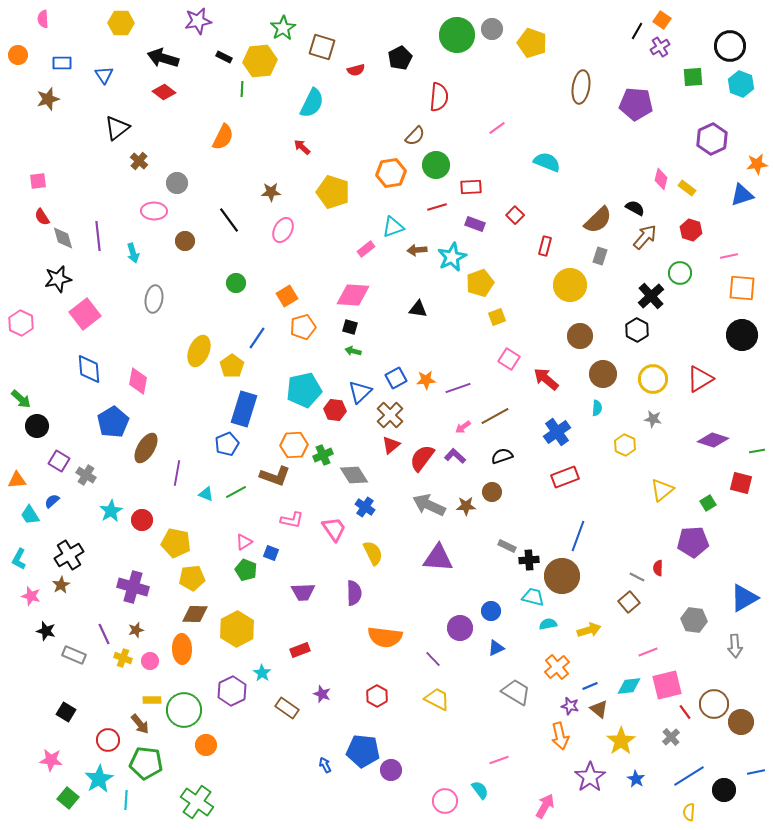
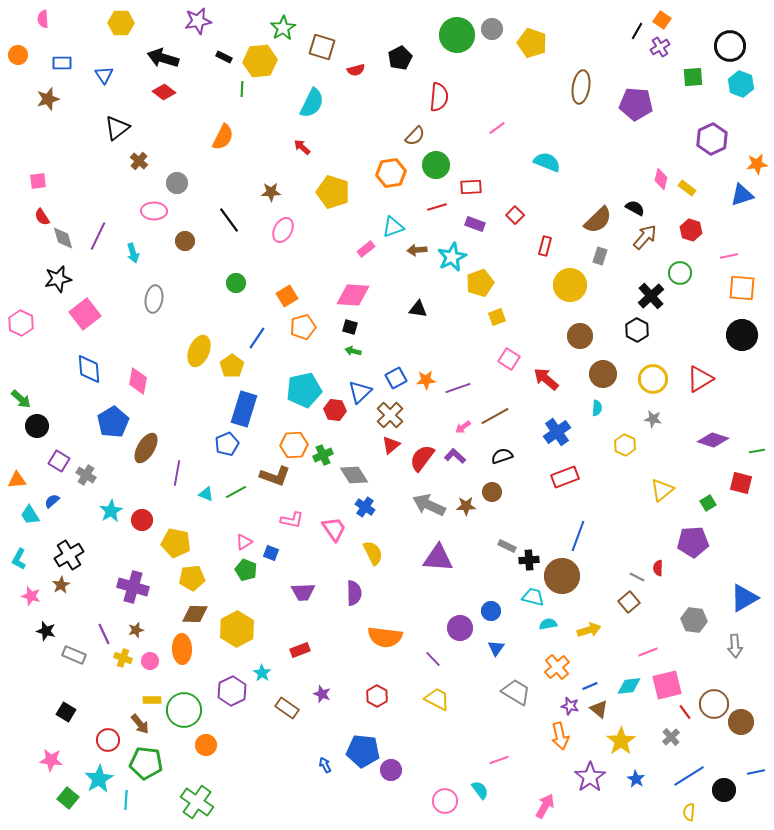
purple line at (98, 236): rotated 32 degrees clockwise
blue triangle at (496, 648): rotated 30 degrees counterclockwise
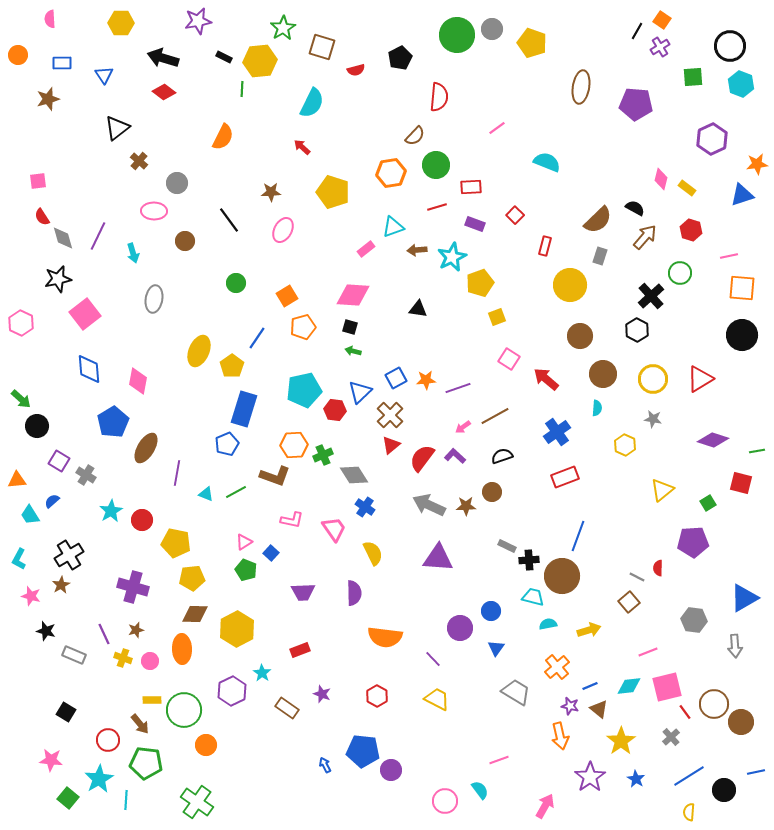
pink semicircle at (43, 19): moved 7 px right
blue square at (271, 553): rotated 21 degrees clockwise
pink square at (667, 685): moved 2 px down
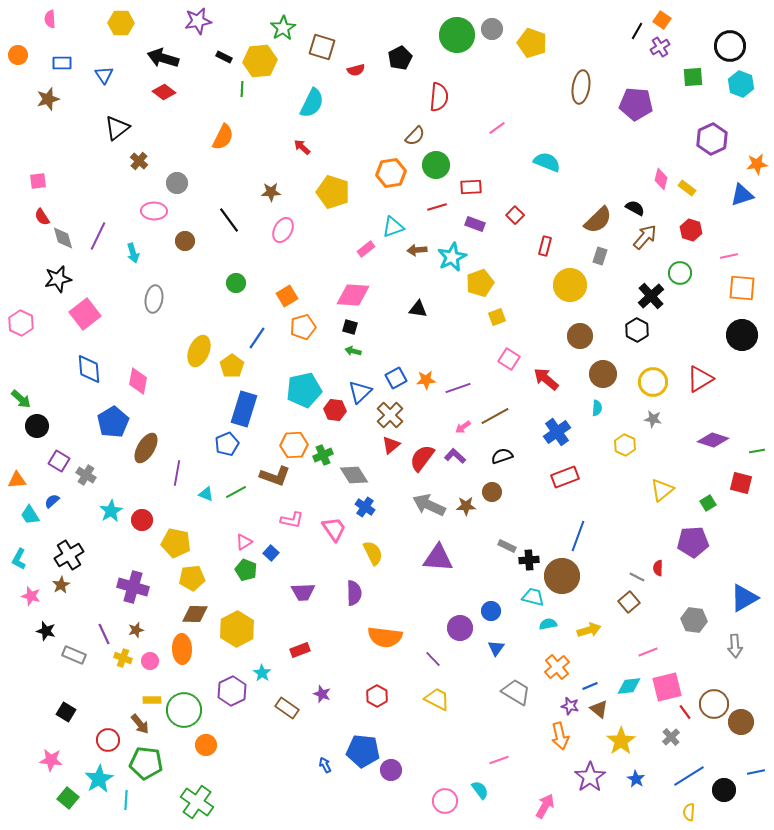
yellow circle at (653, 379): moved 3 px down
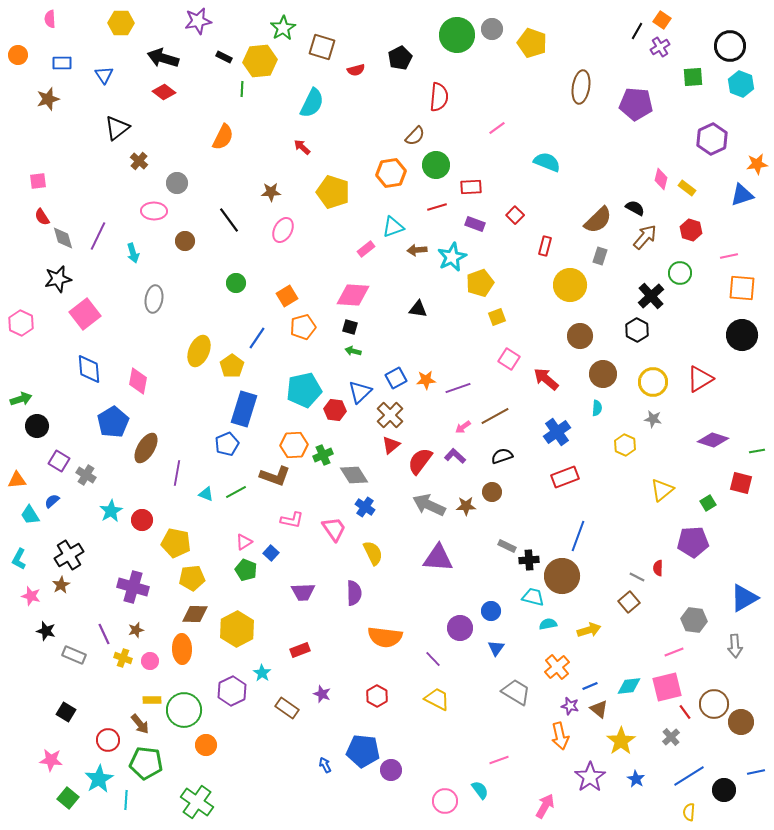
green arrow at (21, 399): rotated 60 degrees counterclockwise
red semicircle at (422, 458): moved 2 px left, 3 px down
pink line at (648, 652): moved 26 px right
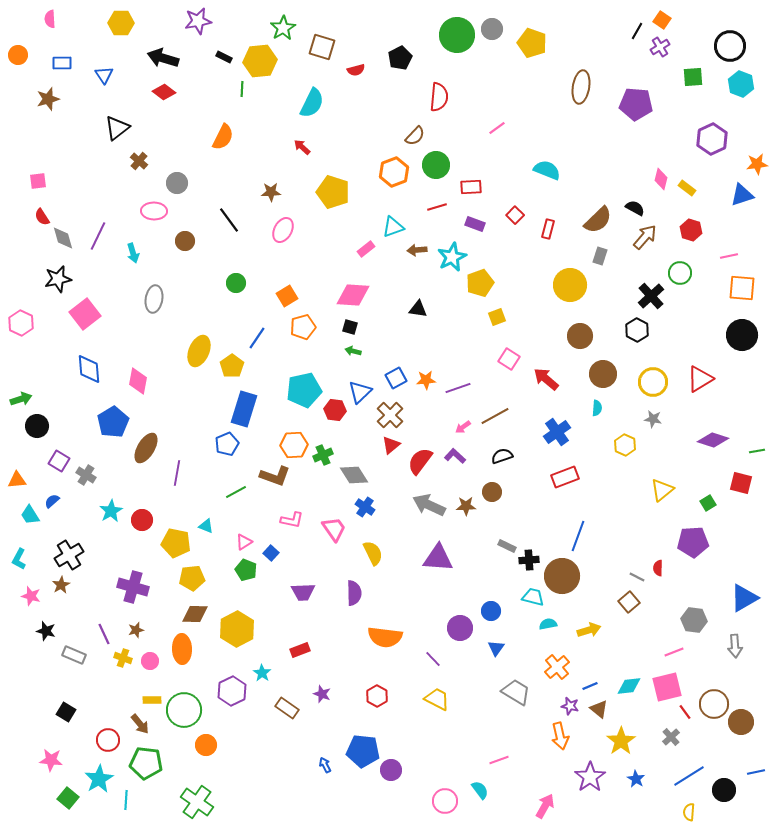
cyan semicircle at (547, 162): moved 8 px down
orange hexagon at (391, 173): moved 3 px right, 1 px up; rotated 12 degrees counterclockwise
red rectangle at (545, 246): moved 3 px right, 17 px up
cyan triangle at (206, 494): moved 32 px down
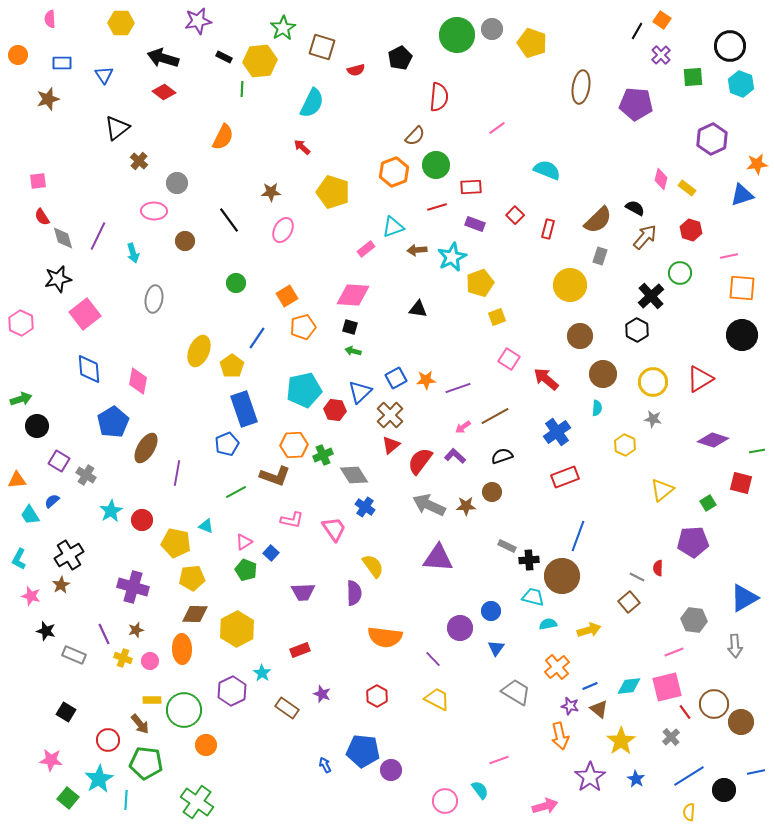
purple cross at (660, 47): moved 1 px right, 8 px down; rotated 12 degrees counterclockwise
blue rectangle at (244, 409): rotated 36 degrees counterclockwise
yellow semicircle at (373, 553): moved 13 px down; rotated 10 degrees counterclockwise
pink arrow at (545, 806): rotated 45 degrees clockwise
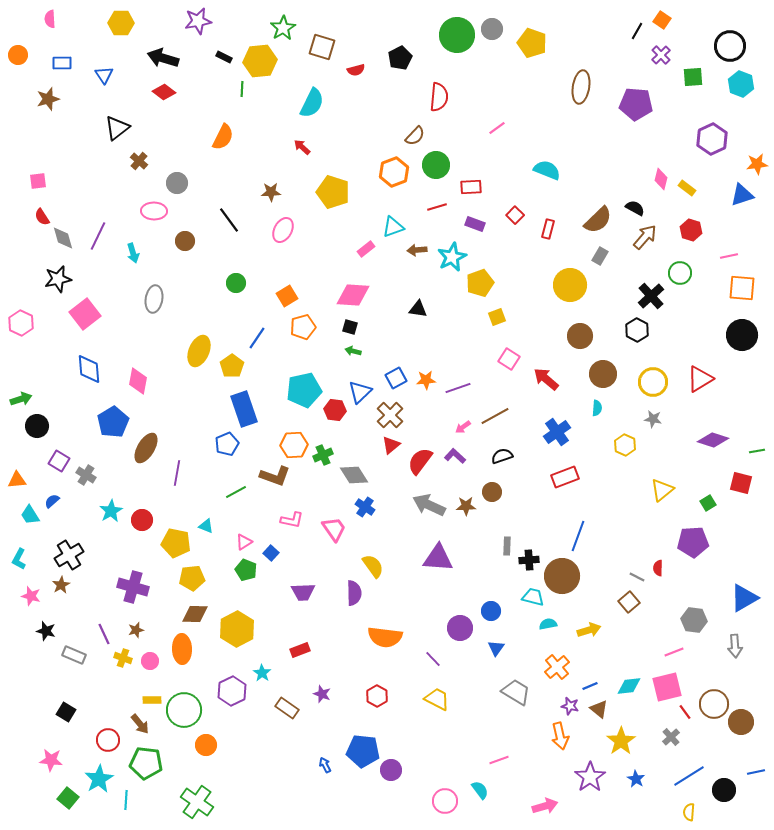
gray rectangle at (600, 256): rotated 12 degrees clockwise
gray rectangle at (507, 546): rotated 66 degrees clockwise
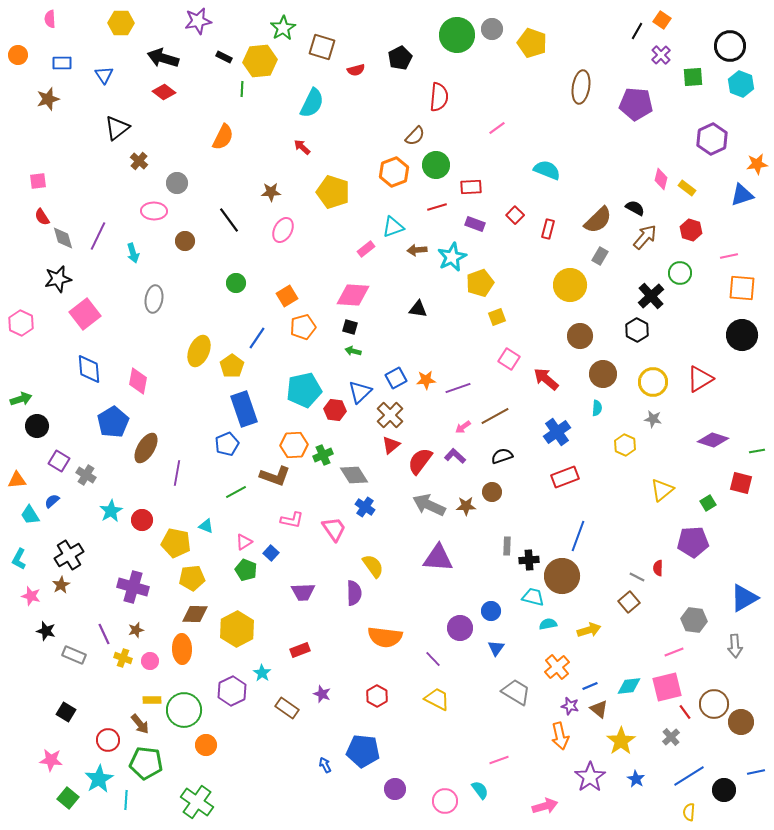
purple circle at (391, 770): moved 4 px right, 19 px down
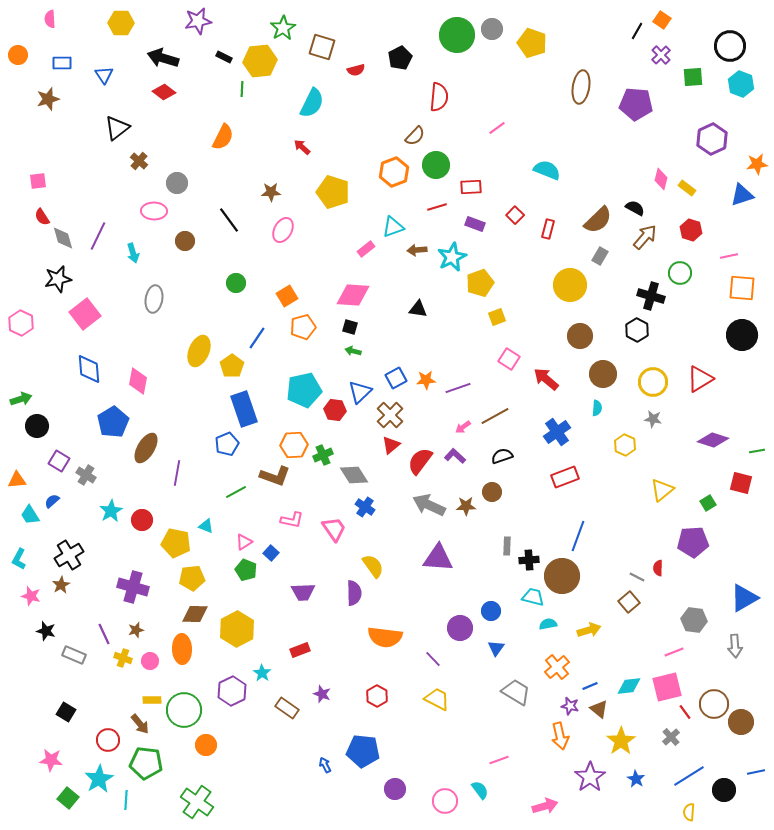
black cross at (651, 296): rotated 32 degrees counterclockwise
